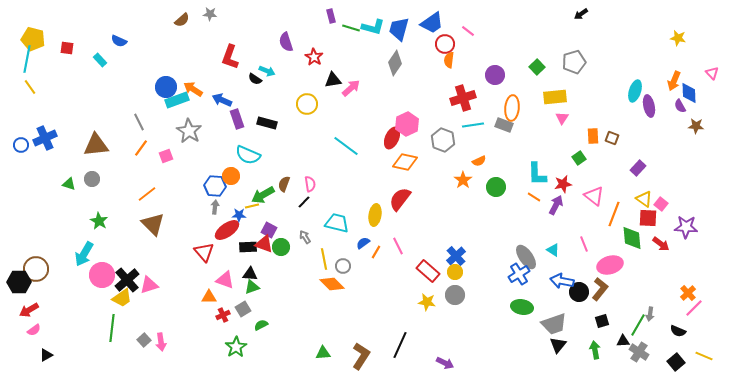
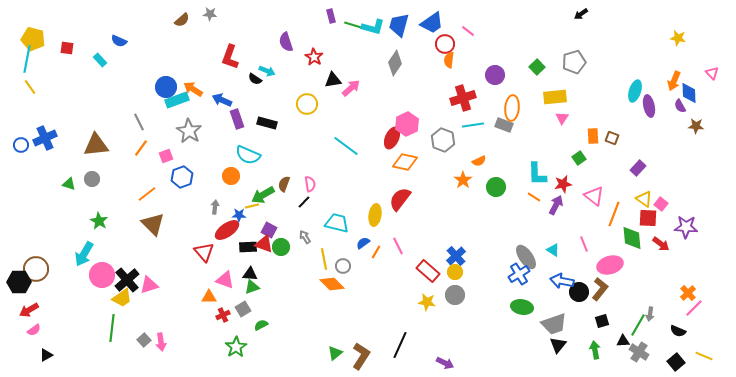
green line at (351, 28): moved 2 px right, 3 px up
blue trapezoid at (399, 29): moved 4 px up
blue hexagon at (215, 186): moved 33 px left, 9 px up; rotated 25 degrees counterclockwise
green triangle at (323, 353): moved 12 px right; rotated 35 degrees counterclockwise
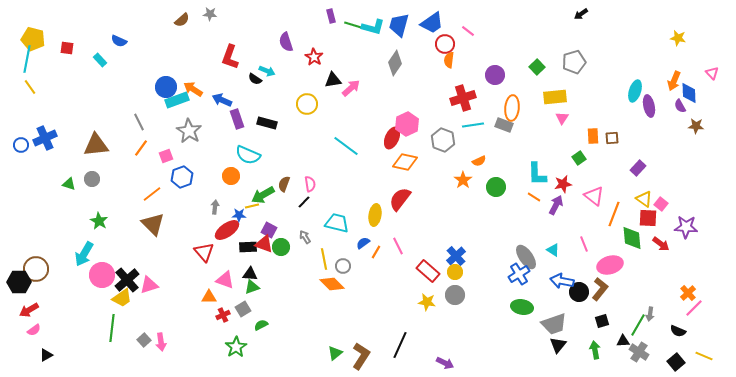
brown square at (612, 138): rotated 24 degrees counterclockwise
orange line at (147, 194): moved 5 px right
